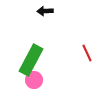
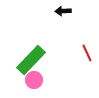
black arrow: moved 18 px right
green rectangle: rotated 16 degrees clockwise
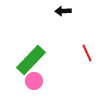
pink circle: moved 1 px down
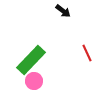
black arrow: rotated 140 degrees counterclockwise
